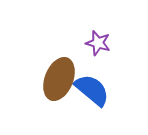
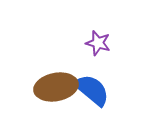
brown ellipse: moved 3 px left, 8 px down; rotated 57 degrees clockwise
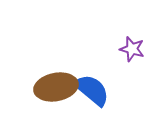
purple star: moved 34 px right, 6 px down
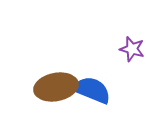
blue semicircle: rotated 18 degrees counterclockwise
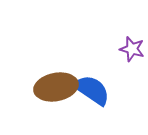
blue semicircle: rotated 12 degrees clockwise
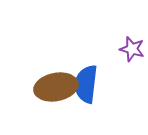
blue semicircle: moved 6 px left, 6 px up; rotated 117 degrees counterclockwise
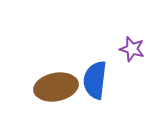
blue semicircle: moved 9 px right, 4 px up
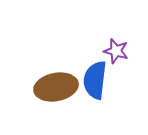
purple star: moved 16 px left, 2 px down
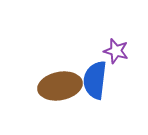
brown ellipse: moved 4 px right, 1 px up
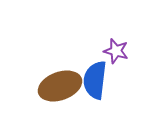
brown ellipse: rotated 9 degrees counterclockwise
